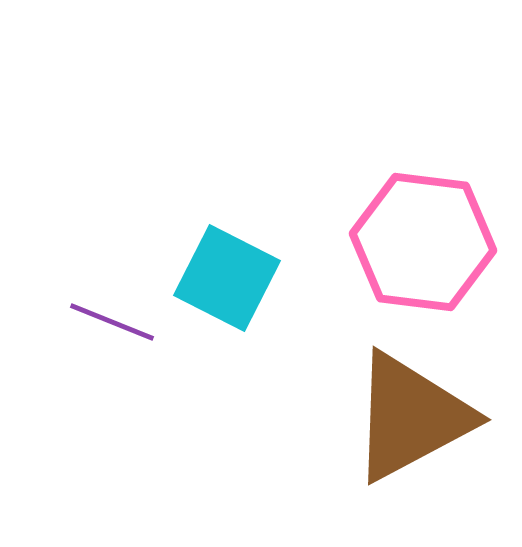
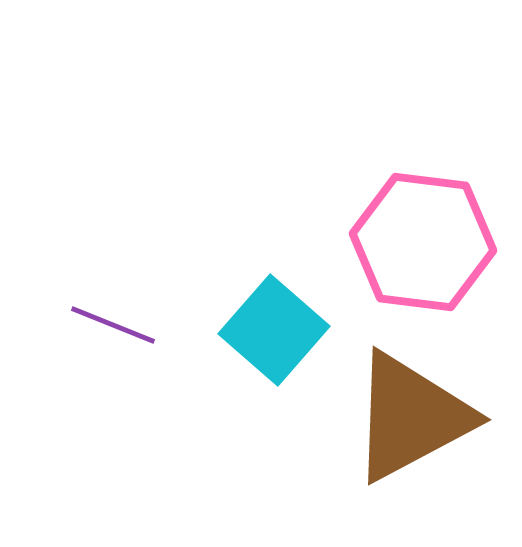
cyan square: moved 47 px right, 52 px down; rotated 14 degrees clockwise
purple line: moved 1 px right, 3 px down
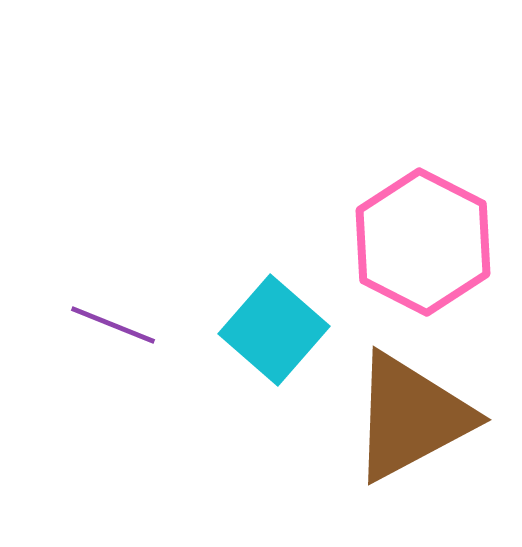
pink hexagon: rotated 20 degrees clockwise
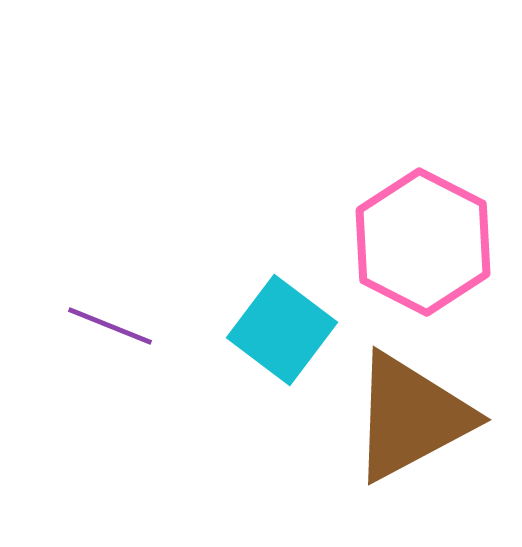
purple line: moved 3 px left, 1 px down
cyan square: moved 8 px right; rotated 4 degrees counterclockwise
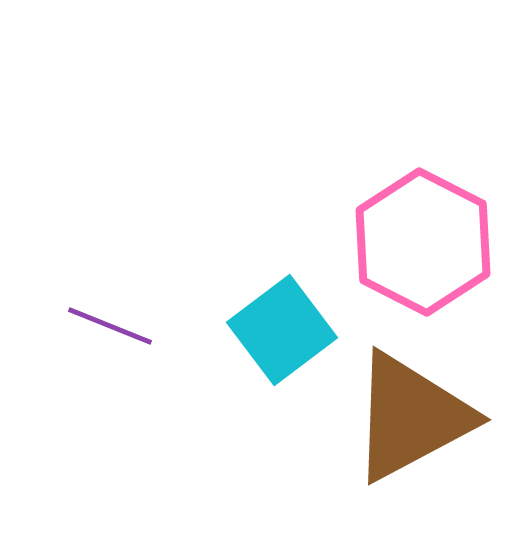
cyan square: rotated 16 degrees clockwise
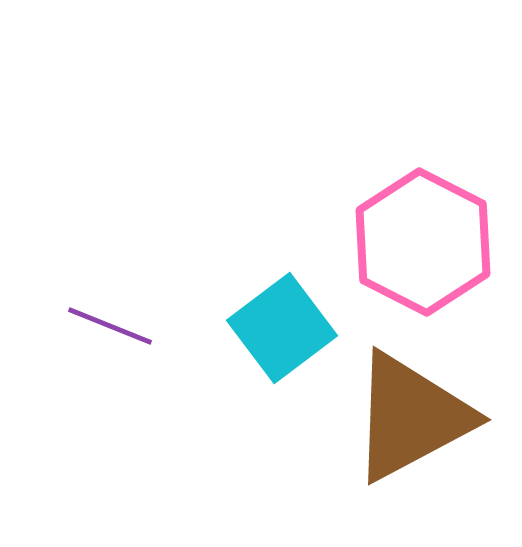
cyan square: moved 2 px up
